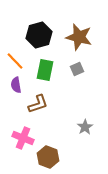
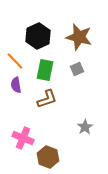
black hexagon: moved 1 px left, 1 px down; rotated 10 degrees counterclockwise
brown L-shape: moved 9 px right, 5 px up
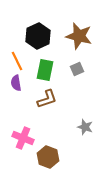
brown star: moved 1 px up
orange line: moved 2 px right; rotated 18 degrees clockwise
purple semicircle: moved 2 px up
gray star: rotated 21 degrees counterclockwise
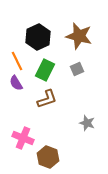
black hexagon: moved 1 px down
green rectangle: rotated 15 degrees clockwise
purple semicircle: rotated 21 degrees counterclockwise
gray star: moved 2 px right, 4 px up
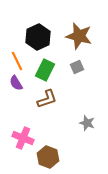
gray square: moved 2 px up
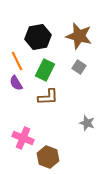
black hexagon: rotated 15 degrees clockwise
gray square: moved 2 px right; rotated 32 degrees counterclockwise
brown L-shape: moved 1 px right, 2 px up; rotated 15 degrees clockwise
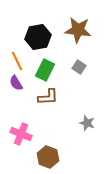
brown star: moved 1 px left, 6 px up; rotated 8 degrees counterclockwise
pink cross: moved 2 px left, 4 px up
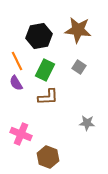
black hexagon: moved 1 px right, 1 px up
gray star: rotated 14 degrees counterclockwise
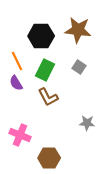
black hexagon: moved 2 px right; rotated 10 degrees clockwise
brown L-shape: rotated 65 degrees clockwise
pink cross: moved 1 px left, 1 px down
brown hexagon: moved 1 px right, 1 px down; rotated 20 degrees counterclockwise
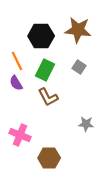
gray star: moved 1 px left, 1 px down
